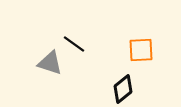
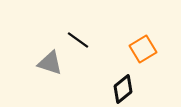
black line: moved 4 px right, 4 px up
orange square: moved 2 px right, 1 px up; rotated 28 degrees counterclockwise
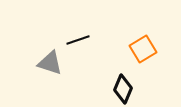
black line: rotated 55 degrees counterclockwise
black diamond: rotated 28 degrees counterclockwise
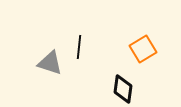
black line: moved 1 px right, 7 px down; rotated 65 degrees counterclockwise
black diamond: rotated 16 degrees counterclockwise
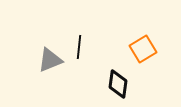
gray triangle: moved 3 px up; rotated 40 degrees counterclockwise
black diamond: moved 5 px left, 5 px up
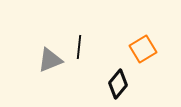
black diamond: rotated 32 degrees clockwise
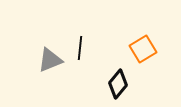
black line: moved 1 px right, 1 px down
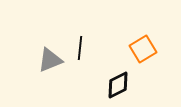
black diamond: moved 1 px down; rotated 24 degrees clockwise
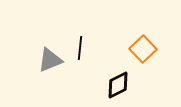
orange square: rotated 12 degrees counterclockwise
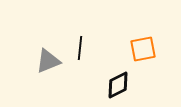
orange square: rotated 32 degrees clockwise
gray triangle: moved 2 px left, 1 px down
